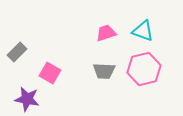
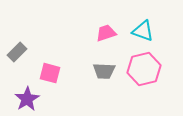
pink square: rotated 15 degrees counterclockwise
purple star: rotated 30 degrees clockwise
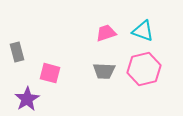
gray rectangle: rotated 60 degrees counterclockwise
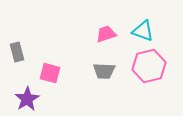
pink trapezoid: moved 1 px down
pink hexagon: moved 5 px right, 3 px up
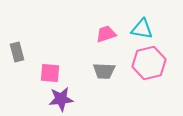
cyan triangle: moved 1 px left, 2 px up; rotated 10 degrees counterclockwise
pink hexagon: moved 3 px up
pink square: rotated 10 degrees counterclockwise
purple star: moved 34 px right; rotated 25 degrees clockwise
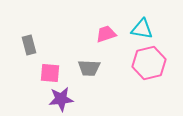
gray rectangle: moved 12 px right, 7 px up
gray trapezoid: moved 15 px left, 3 px up
